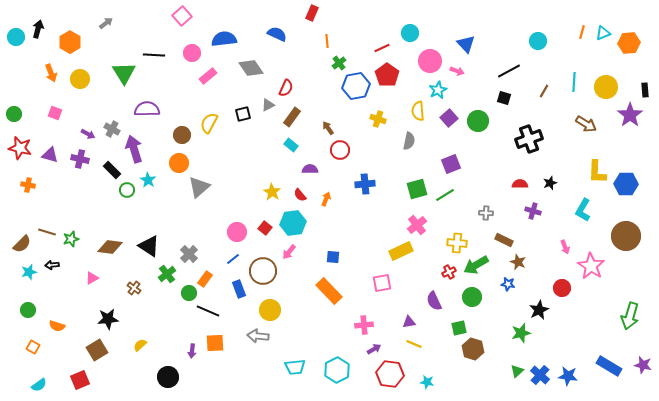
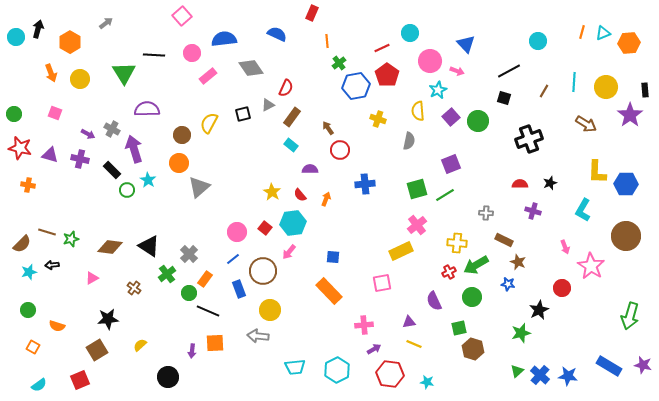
purple square at (449, 118): moved 2 px right, 1 px up
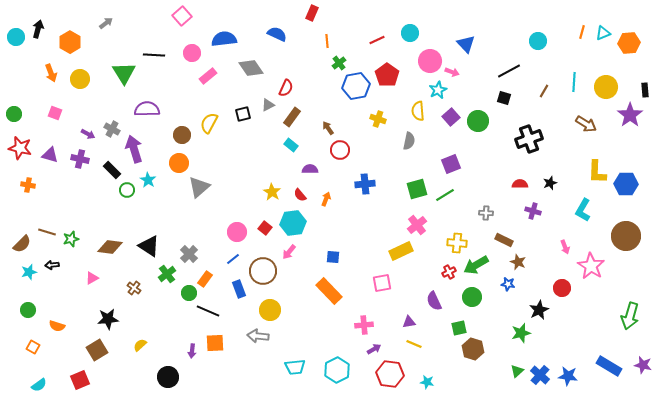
red line at (382, 48): moved 5 px left, 8 px up
pink arrow at (457, 71): moved 5 px left, 1 px down
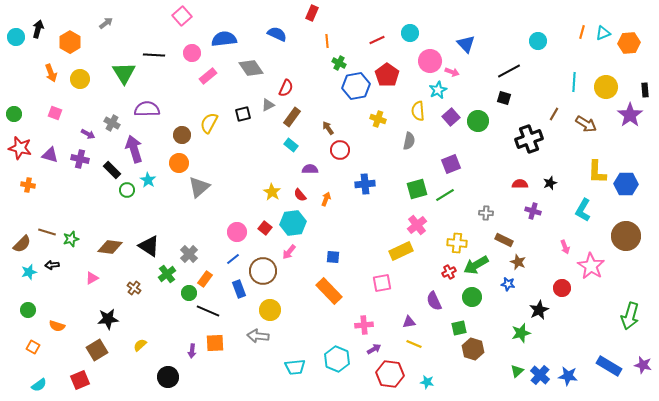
green cross at (339, 63): rotated 24 degrees counterclockwise
brown line at (544, 91): moved 10 px right, 23 px down
gray cross at (112, 129): moved 6 px up
cyan hexagon at (337, 370): moved 11 px up; rotated 10 degrees counterclockwise
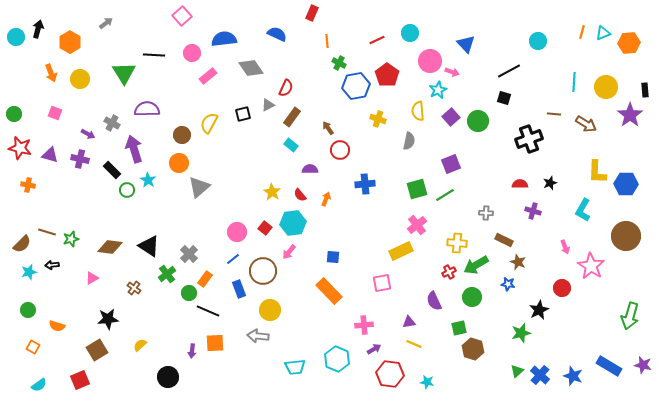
brown line at (554, 114): rotated 64 degrees clockwise
blue star at (568, 376): moved 5 px right; rotated 12 degrees clockwise
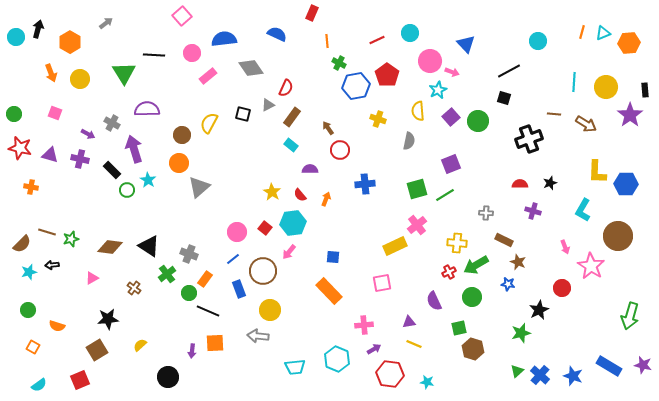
black square at (243, 114): rotated 28 degrees clockwise
orange cross at (28, 185): moved 3 px right, 2 px down
brown circle at (626, 236): moved 8 px left
yellow rectangle at (401, 251): moved 6 px left, 5 px up
gray cross at (189, 254): rotated 24 degrees counterclockwise
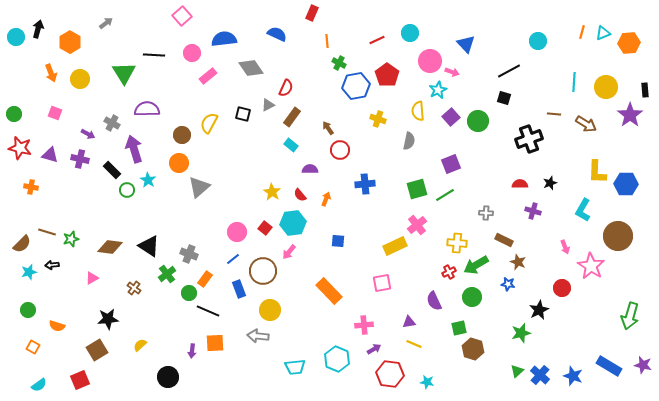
blue square at (333, 257): moved 5 px right, 16 px up
